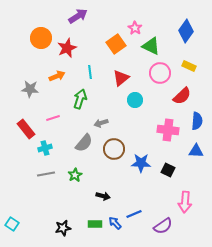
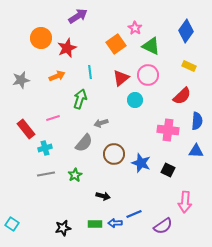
pink circle: moved 12 px left, 2 px down
gray star: moved 9 px left, 9 px up; rotated 18 degrees counterclockwise
brown circle: moved 5 px down
blue star: rotated 18 degrees clockwise
blue arrow: rotated 48 degrees counterclockwise
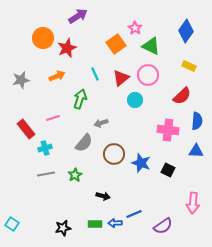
orange circle: moved 2 px right
cyan line: moved 5 px right, 2 px down; rotated 16 degrees counterclockwise
pink arrow: moved 8 px right, 1 px down
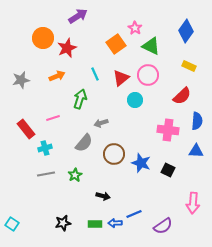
black star: moved 5 px up
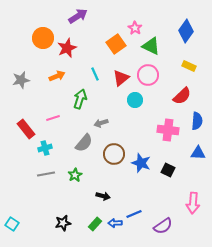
blue triangle: moved 2 px right, 2 px down
green rectangle: rotated 48 degrees counterclockwise
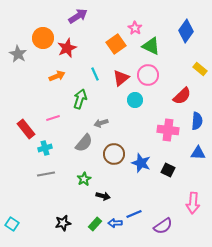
yellow rectangle: moved 11 px right, 3 px down; rotated 16 degrees clockwise
gray star: moved 3 px left, 26 px up; rotated 30 degrees counterclockwise
green star: moved 9 px right, 4 px down
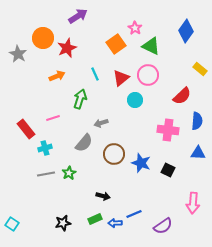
green star: moved 15 px left, 6 px up
green rectangle: moved 5 px up; rotated 24 degrees clockwise
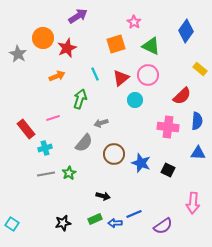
pink star: moved 1 px left, 6 px up
orange square: rotated 18 degrees clockwise
pink cross: moved 3 px up
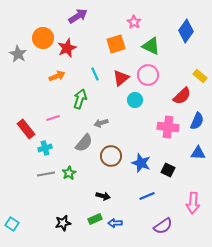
yellow rectangle: moved 7 px down
blue semicircle: rotated 18 degrees clockwise
brown circle: moved 3 px left, 2 px down
blue line: moved 13 px right, 18 px up
